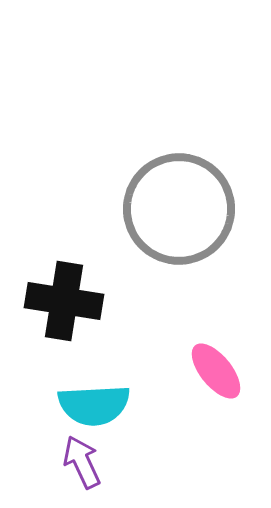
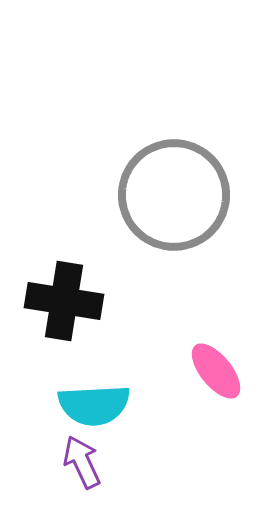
gray circle: moved 5 px left, 14 px up
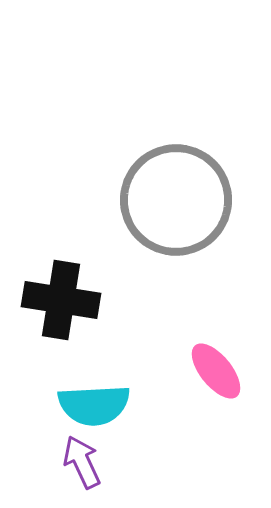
gray circle: moved 2 px right, 5 px down
black cross: moved 3 px left, 1 px up
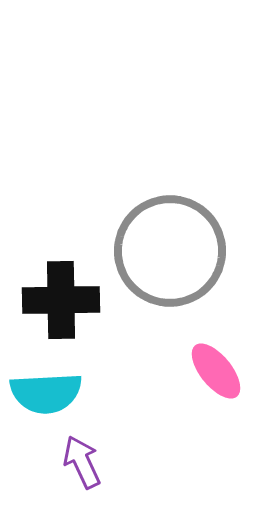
gray circle: moved 6 px left, 51 px down
black cross: rotated 10 degrees counterclockwise
cyan semicircle: moved 48 px left, 12 px up
